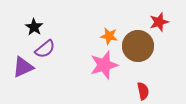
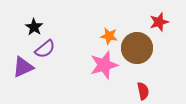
brown circle: moved 1 px left, 2 px down
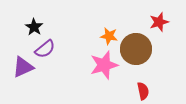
brown circle: moved 1 px left, 1 px down
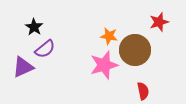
brown circle: moved 1 px left, 1 px down
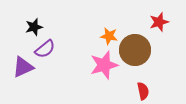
black star: rotated 24 degrees clockwise
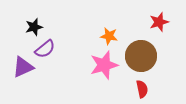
brown circle: moved 6 px right, 6 px down
red semicircle: moved 1 px left, 2 px up
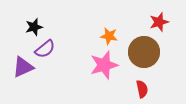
brown circle: moved 3 px right, 4 px up
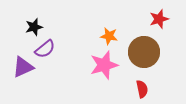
red star: moved 3 px up
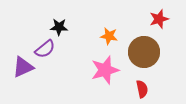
black star: moved 25 px right; rotated 18 degrees clockwise
pink star: moved 1 px right, 5 px down
